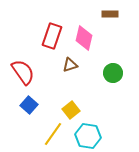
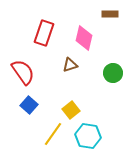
red rectangle: moved 8 px left, 3 px up
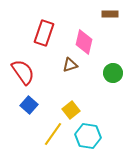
pink diamond: moved 4 px down
